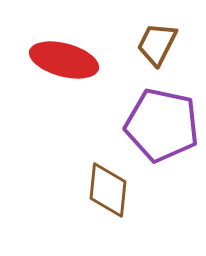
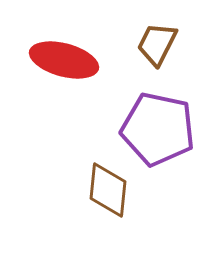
purple pentagon: moved 4 px left, 4 px down
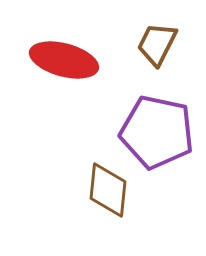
purple pentagon: moved 1 px left, 3 px down
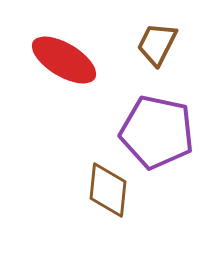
red ellipse: rotated 16 degrees clockwise
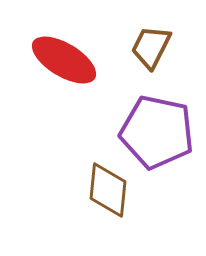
brown trapezoid: moved 6 px left, 3 px down
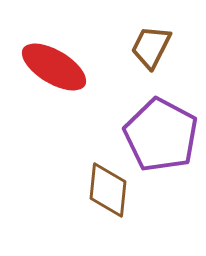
red ellipse: moved 10 px left, 7 px down
purple pentagon: moved 4 px right, 3 px down; rotated 16 degrees clockwise
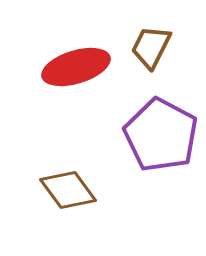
red ellipse: moved 22 px right; rotated 48 degrees counterclockwise
brown diamond: moved 40 px left; rotated 42 degrees counterclockwise
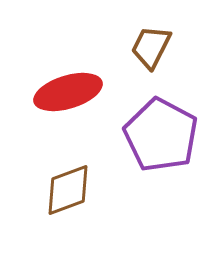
red ellipse: moved 8 px left, 25 px down
brown diamond: rotated 74 degrees counterclockwise
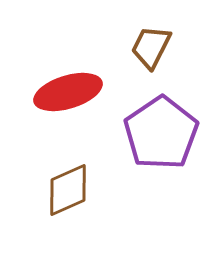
purple pentagon: moved 2 px up; rotated 10 degrees clockwise
brown diamond: rotated 4 degrees counterclockwise
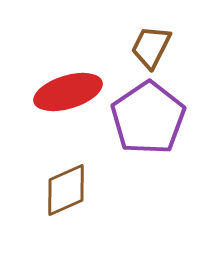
purple pentagon: moved 13 px left, 15 px up
brown diamond: moved 2 px left
